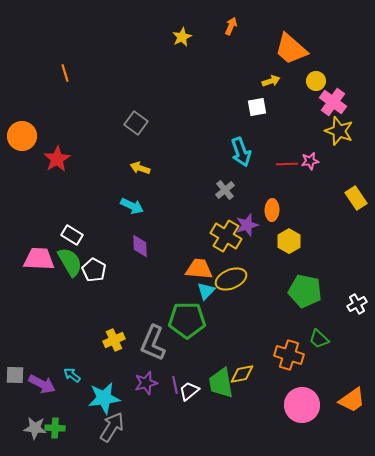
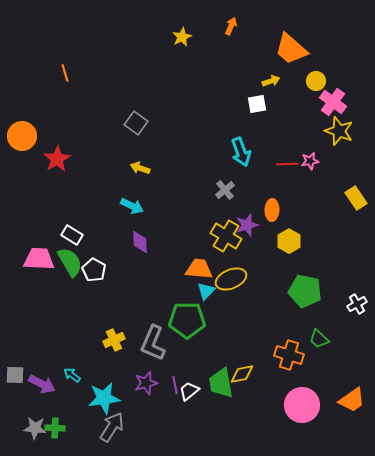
white square at (257, 107): moved 3 px up
purple diamond at (140, 246): moved 4 px up
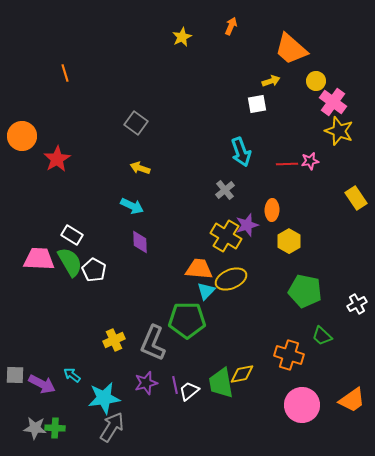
green trapezoid at (319, 339): moved 3 px right, 3 px up
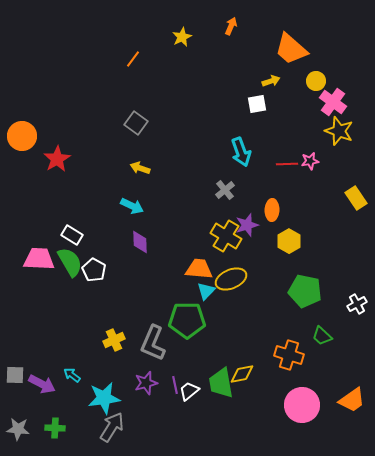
orange line at (65, 73): moved 68 px right, 14 px up; rotated 54 degrees clockwise
gray star at (35, 428): moved 17 px left, 1 px down
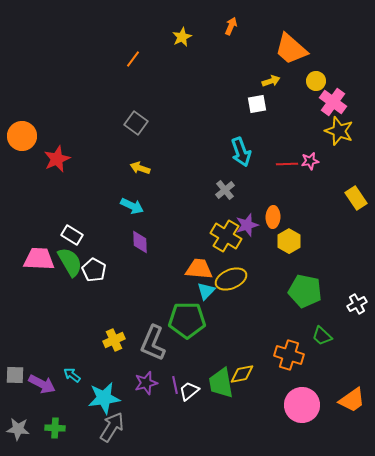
red star at (57, 159): rotated 8 degrees clockwise
orange ellipse at (272, 210): moved 1 px right, 7 px down
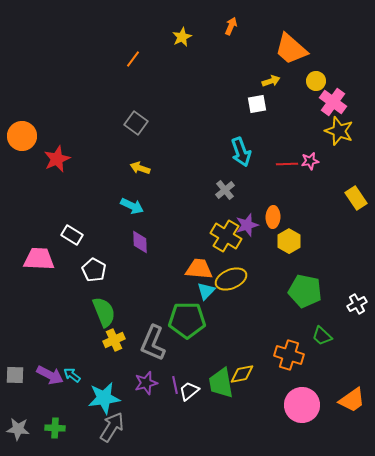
green semicircle at (70, 262): moved 34 px right, 50 px down; rotated 8 degrees clockwise
purple arrow at (42, 384): moved 8 px right, 9 px up
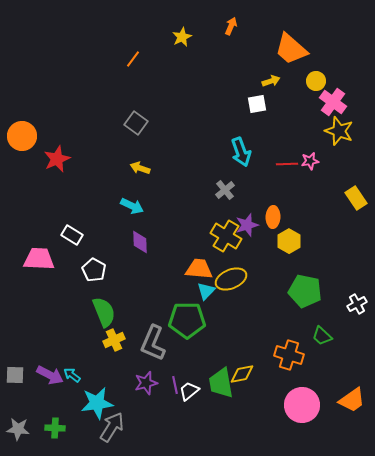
cyan star at (104, 398): moved 7 px left, 5 px down
